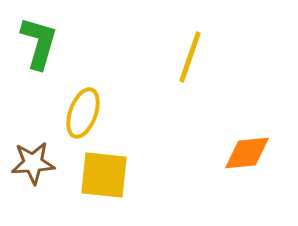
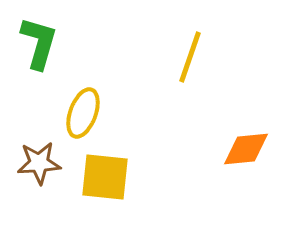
orange diamond: moved 1 px left, 4 px up
brown star: moved 6 px right
yellow square: moved 1 px right, 2 px down
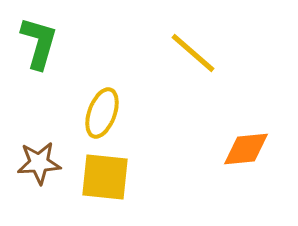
yellow line: moved 3 px right, 4 px up; rotated 68 degrees counterclockwise
yellow ellipse: moved 19 px right
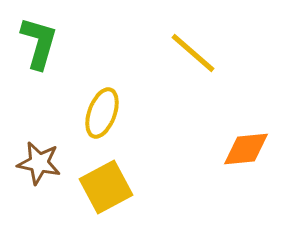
brown star: rotated 15 degrees clockwise
yellow square: moved 1 px right, 10 px down; rotated 34 degrees counterclockwise
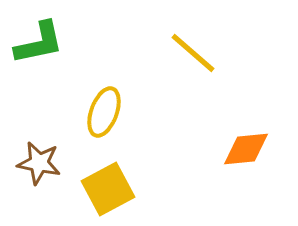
green L-shape: rotated 62 degrees clockwise
yellow ellipse: moved 2 px right, 1 px up
yellow square: moved 2 px right, 2 px down
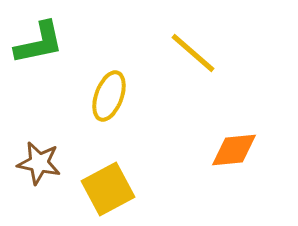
yellow ellipse: moved 5 px right, 16 px up
orange diamond: moved 12 px left, 1 px down
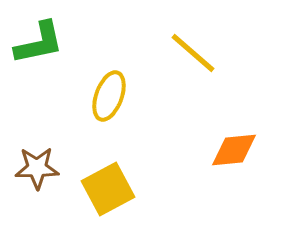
brown star: moved 2 px left, 5 px down; rotated 12 degrees counterclockwise
